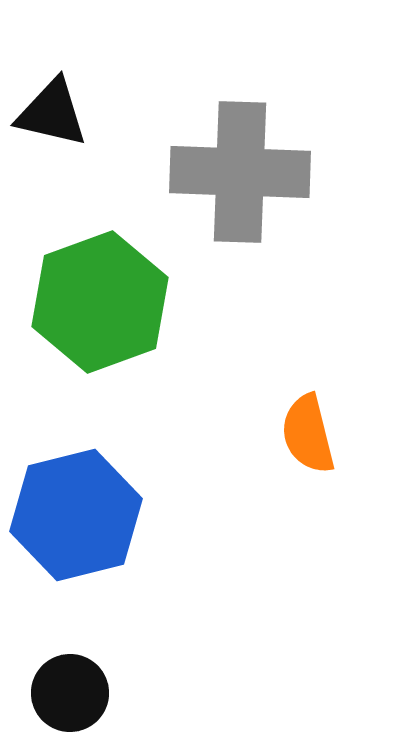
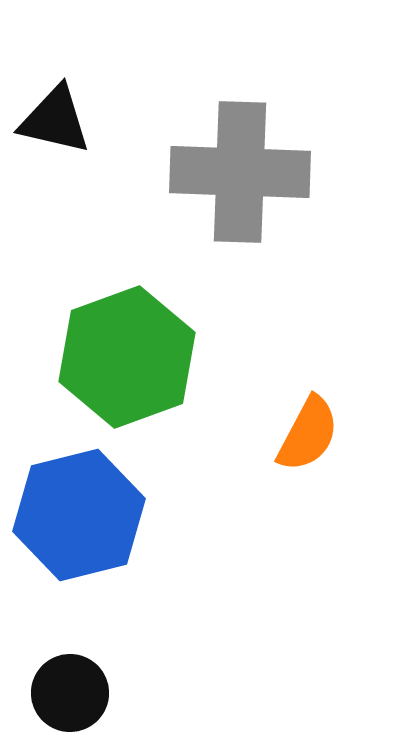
black triangle: moved 3 px right, 7 px down
green hexagon: moved 27 px right, 55 px down
orange semicircle: rotated 138 degrees counterclockwise
blue hexagon: moved 3 px right
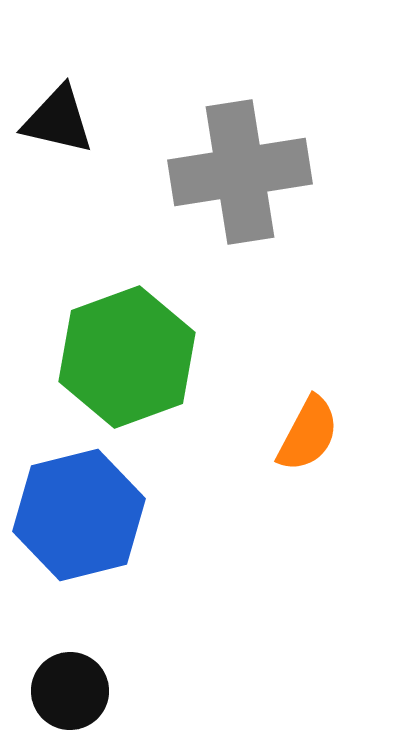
black triangle: moved 3 px right
gray cross: rotated 11 degrees counterclockwise
black circle: moved 2 px up
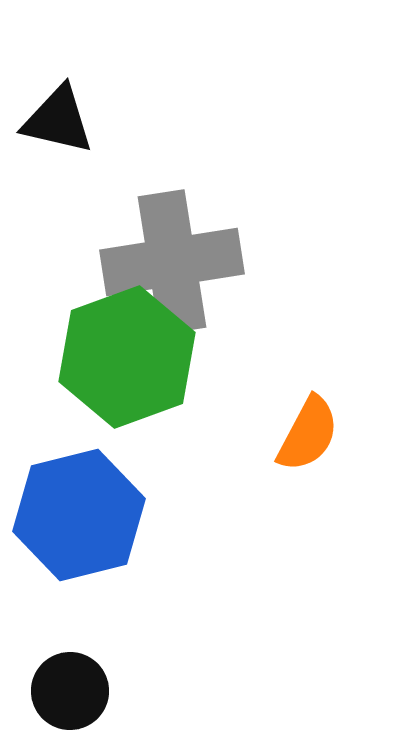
gray cross: moved 68 px left, 90 px down
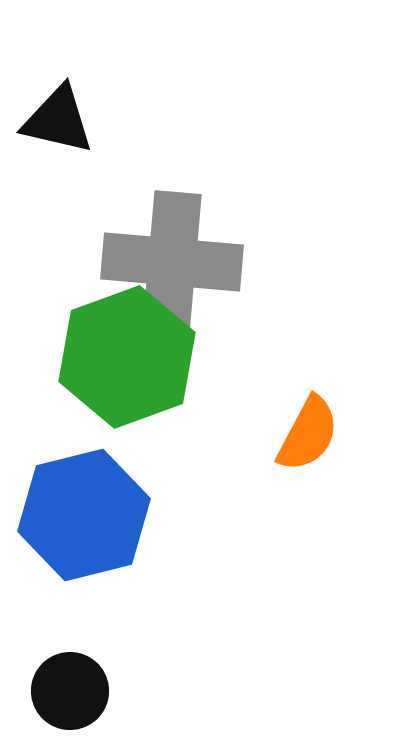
gray cross: rotated 14 degrees clockwise
blue hexagon: moved 5 px right
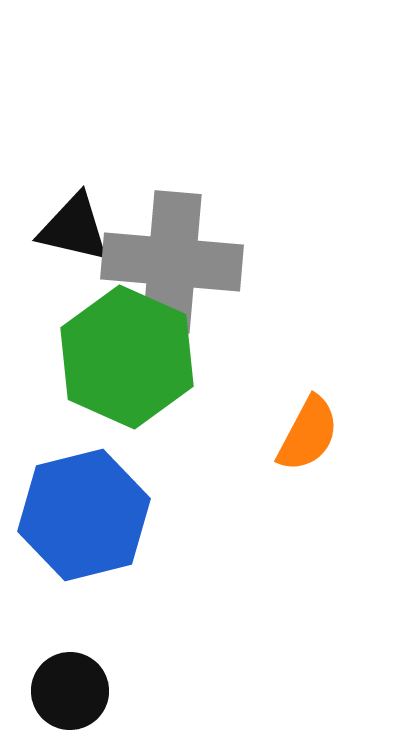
black triangle: moved 16 px right, 108 px down
green hexagon: rotated 16 degrees counterclockwise
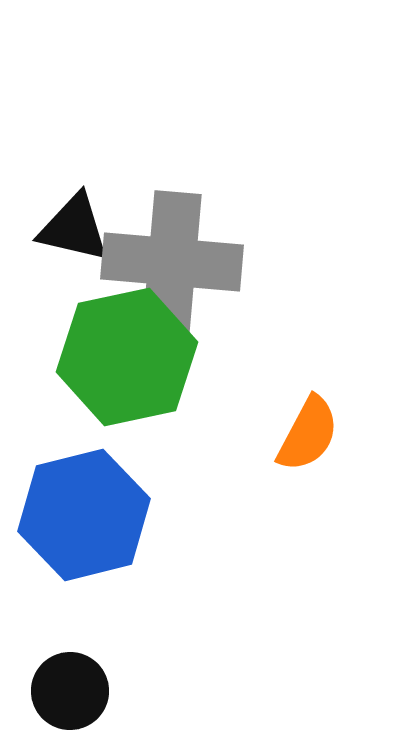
green hexagon: rotated 24 degrees clockwise
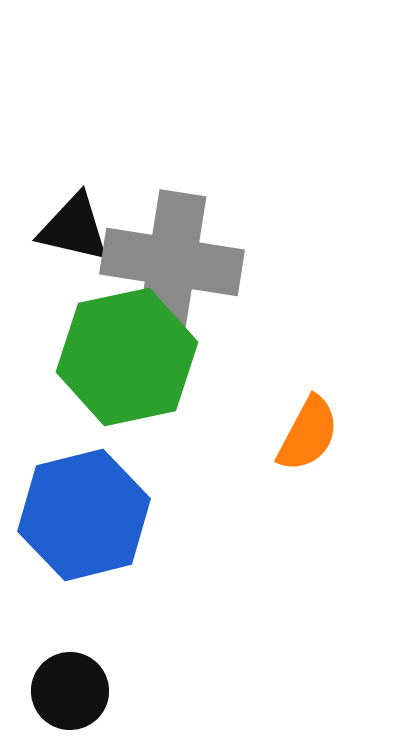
gray cross: rotated 4 degrees clockwise
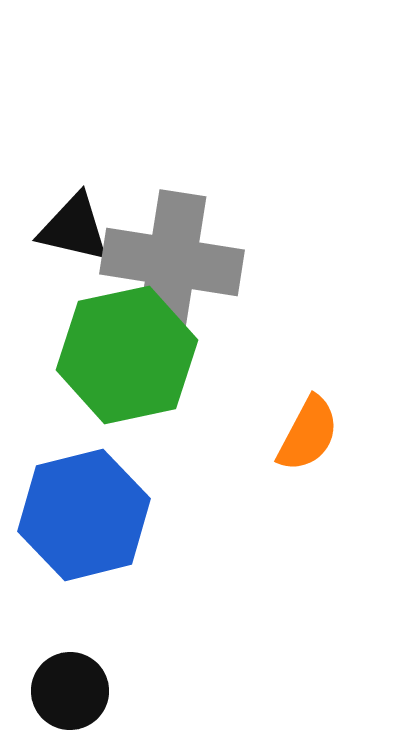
green hexagon: moved 2 px up
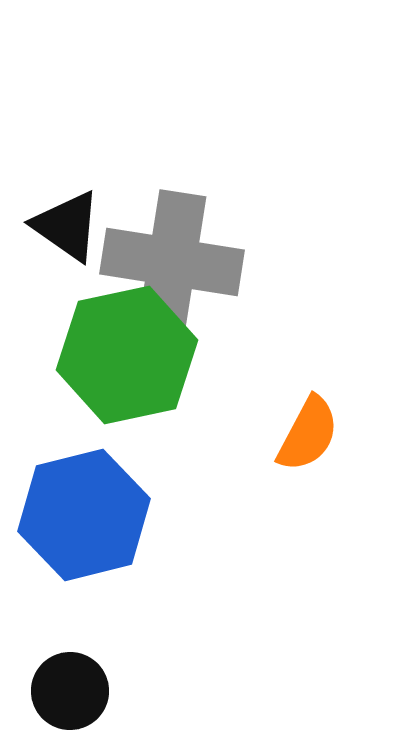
black triangle: moved 7 px left, 2 px up; rotated 22 degrees clockwise
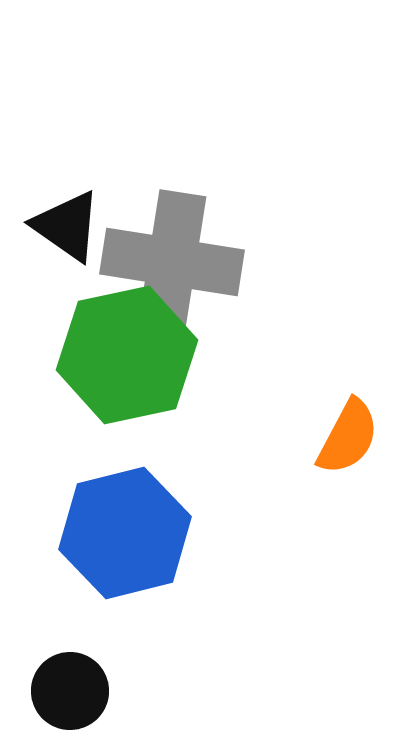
orange semicircle: moved 40 px right, 3 px down
blue hexagon: moved 41 px right, 18 px down
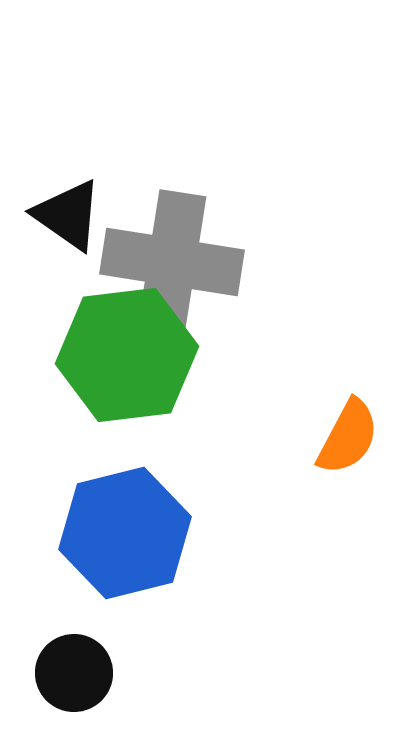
black triangle: moved 1 px right, 11 px up
green hexagon: rotated 5 degrees clockwise
black circle: moved 4 px right, 18 px up
